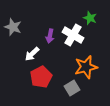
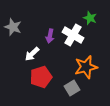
red pentagon: rotated 10 degrees clockwise
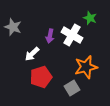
white cross: moved 1 px left
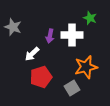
white cross: rotated 30 degrees counterclockwise
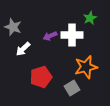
green star: rotated 24 degrees clockwise
purple arrow: rotated 56 degrees clockwise
white arrow: moved 9 px left, 5 px up
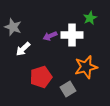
gray square: moved 4 px left, 1 px down
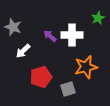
green star: moved 8 px right
purple arrow: rotated 64 degrees clockwise
white arrow: moved 2 px down
gray square: rotated 14 degrees clockwise
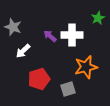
red pentagon: moved 2 px left, 2 px down
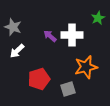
white arrow: moved 6 px left
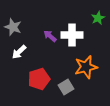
white arrow: moved 2 px right, 1 px down
gray square: moved 2 px left, 2 px up; rotated 14 degrees counterclockwise
